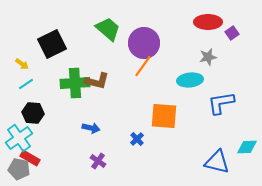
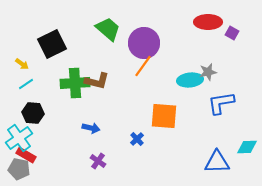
purple square: rotated 24 degrees counterclockwise
gray star: moved 15 px down
red rectangle: moved 4 px left, 3 px up
blue triangle: rotated 16 degrees counterclockwise
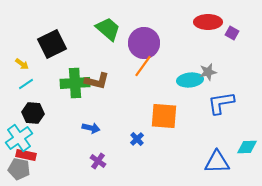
red rectangle: rotated 18 degrees counterclockwise
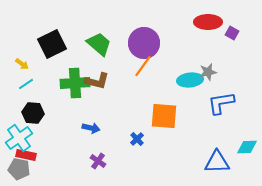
green trapezoid: moved 9 px left, 15 px down
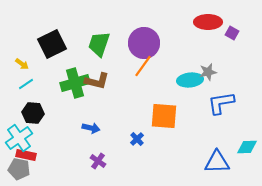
green trapezoid: rotated 112 degrees counterclockwise
green cross: rotated 12 degrees counterclockwise
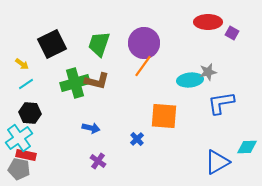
black hexagon: moved 3 px left
blue triangle: rotated 28 degrees counterclockwise
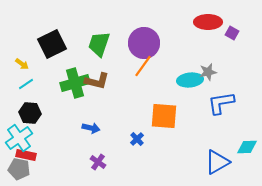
purple cross: moved 1 px down
